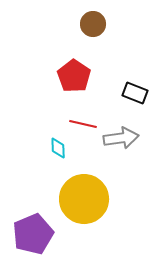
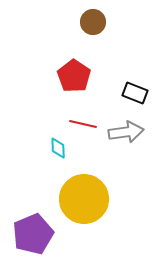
brown circle: moved 2 px up
gray arrow: moved 5 px right, 6 px up
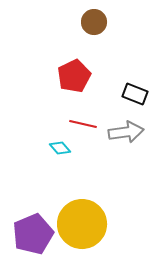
brown circle: moved 1 px right
red pentagon: rotated 12 degrees clockwise
black rectangle: moved 1 px down
cyan diamond: moved 2 px right; rotated 40 degrees counterclockwise
yellow circle: moved 2 px left, 25 px down
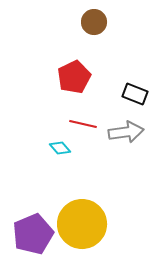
red pentagon: moved 1 px down
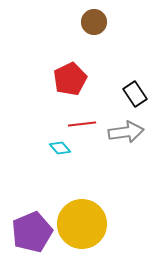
red pentagon: moved 4 px left, 2 px down
black rectangle: rotated 35 degrees clockwise
red line: moved 1 px left; rotated 20 degrees counterclockwise
purple pentagon: moved 1 px left, 2 px up
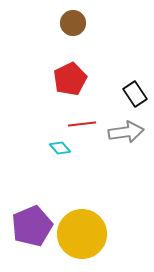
brown circle: moved 21 px left, 1 px down
yellow circle: moved 10 px down
purple pentagon: moved 6 px up
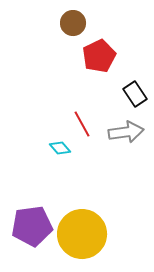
red pentagon: moved 29 px right, 23 px up
red line: rotated 68 degrees clockwise
purple pentagon: rotated 15 degrees clockwise
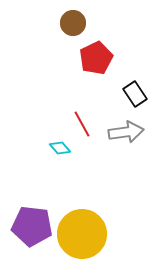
red pentagon: moved 3 px left, 2 px down
purple pentagon: rotated 15 degrees clockwise
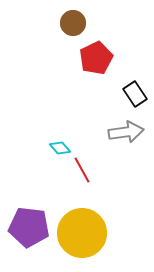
red line: moved 46 px down
purple pentagon: moved 3 px left, 1 px down
yellow circle: moved 1 px up
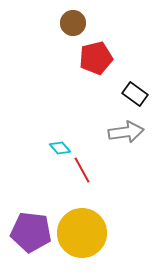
red pentagon: rotated 12 degrees clockwise
black rectangle: rotated 20 degrees counterclockwise
purple pentagon: moved 2 px right, 5 px down
